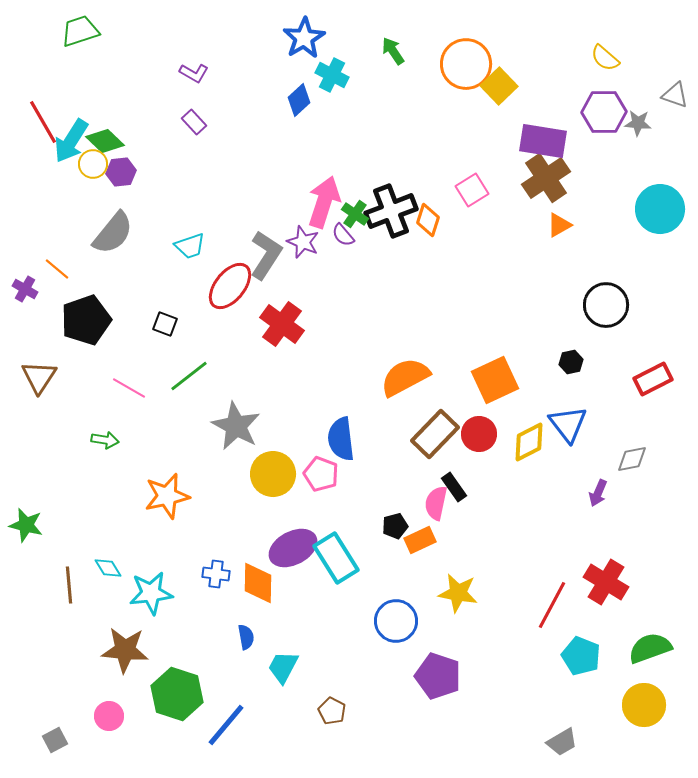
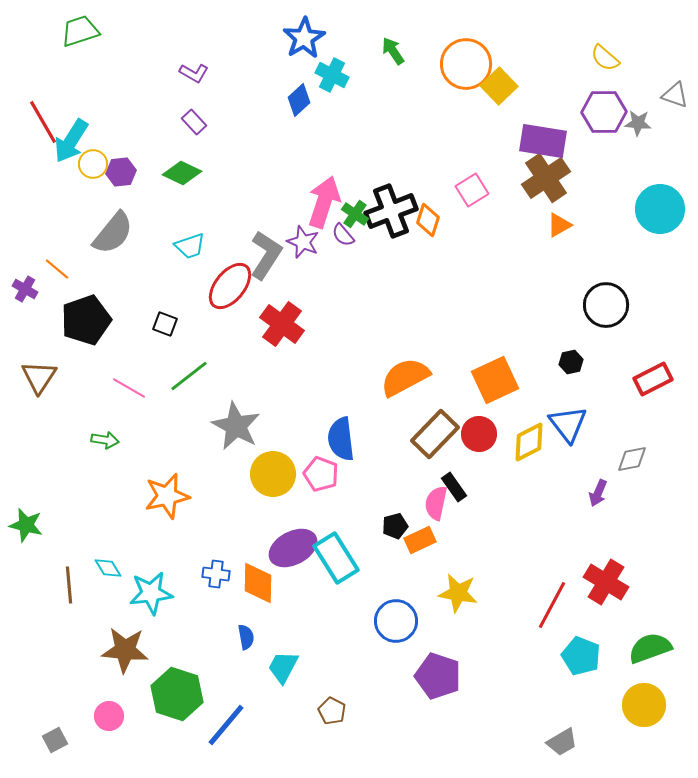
green diamond at (105, 141): moved 77 px right, 32 px down; rotated 18 degrees counterclockwise
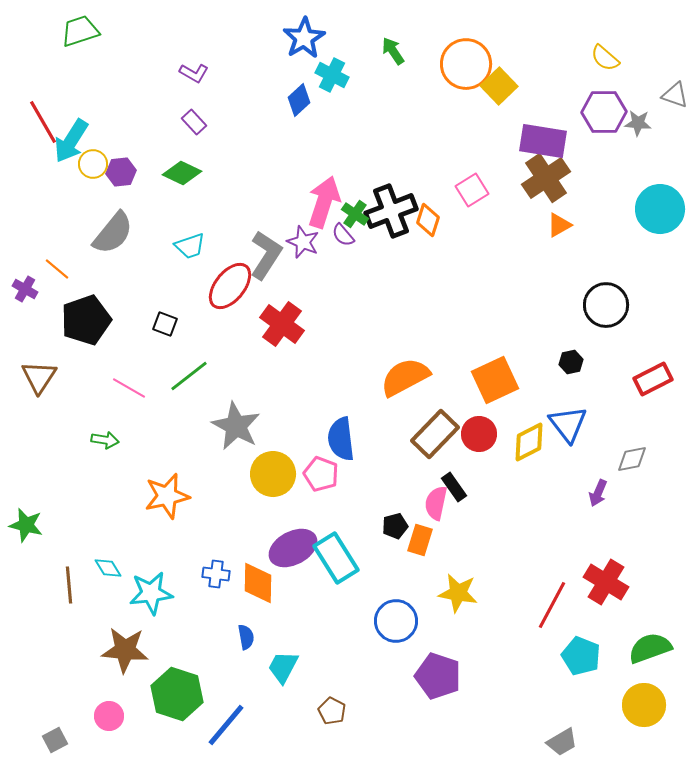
orange rectangle at (420, 540): rotated 48 degrees counterclockwise
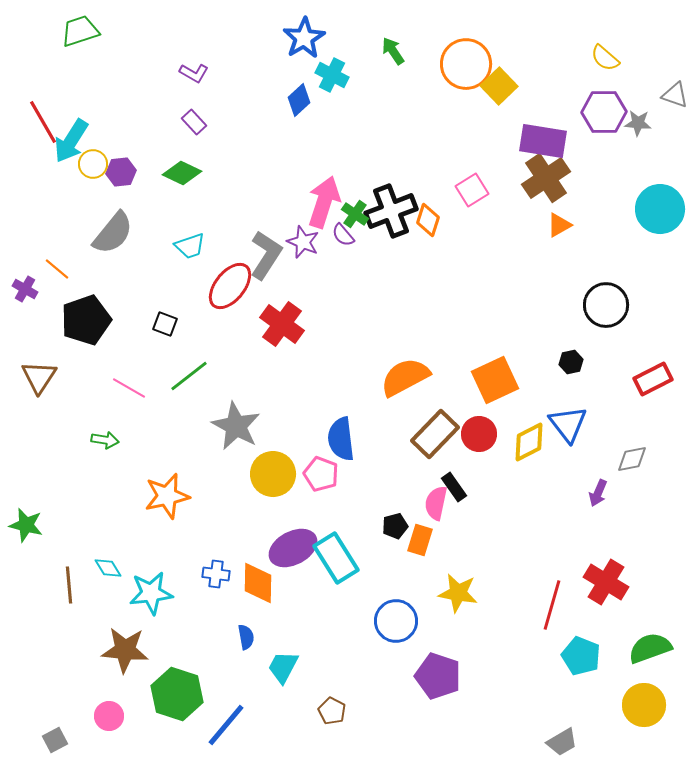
red line at (552, 605): rotated 12 degrees counterclockwise
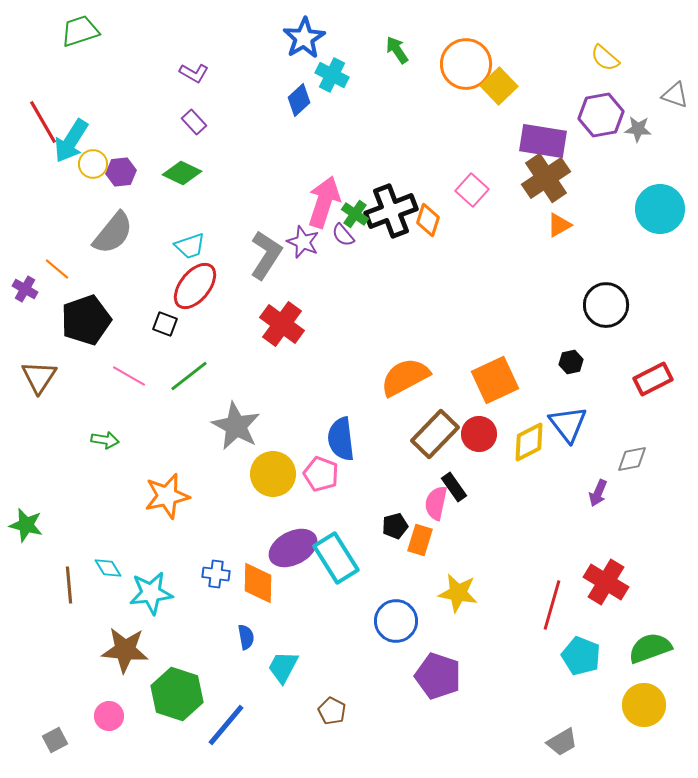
green arrow at (393, 51): moved 4 px right, 1 px up
purple hexagon at (604, 112): moved 3 px left, 3 px down; rotated 9 degrees counterclockwise
gray star at (638, 123): moved 6 px down
pink square at (472, 190): rotated 16 degrees counterclockwise
red ellipse at (230, 286): moved 35 px left
pink line at (129, 388): moved 12 px up
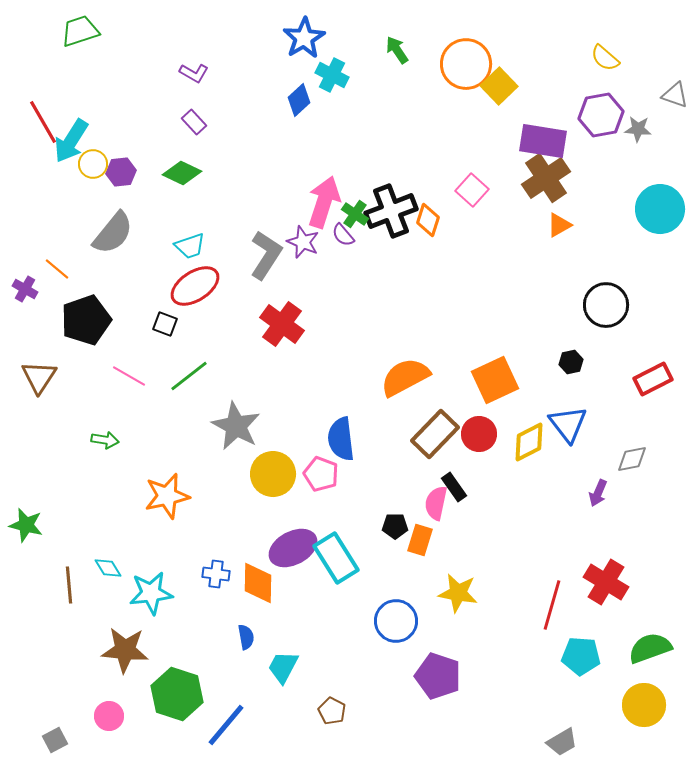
red ellipse at (195, 286): rotated 18 degrees clockwise
black pentagon at (395, 526): rotated 15 degrees clockwise
cyan pentagon at (581, 656): rotated 18 degrees counterclockwise
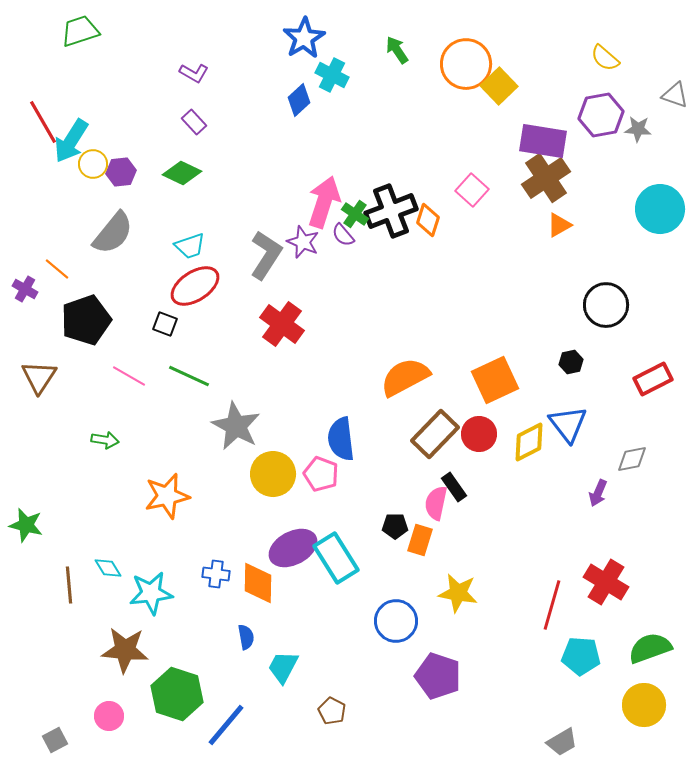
green line at (189, 376): rotated 63 degrees clockwise
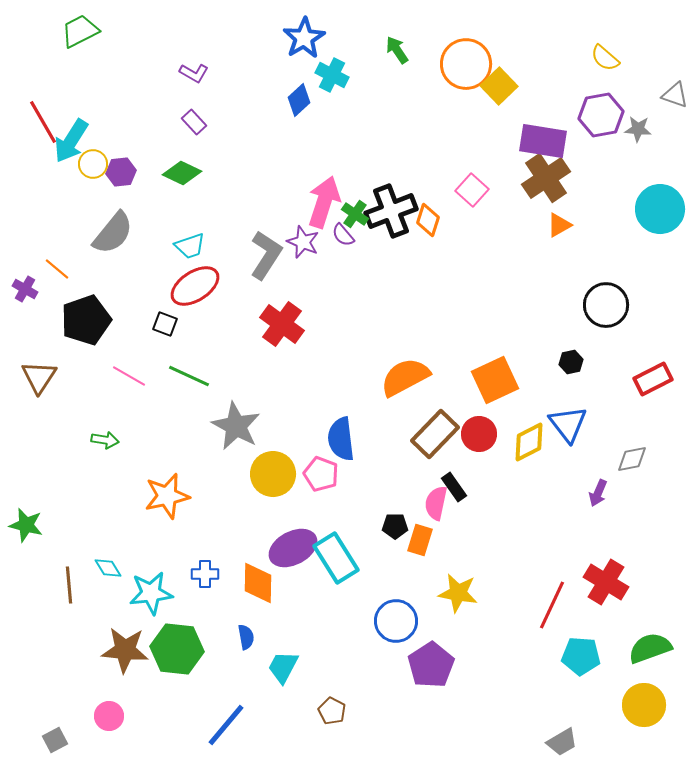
green trapezoid at (80, 31): rotated 9 degrees counterclockwise
blue cross at (216, 574): moved 11 px left; rotated 8 degrees counterclockwise
red line at (552, 605): rotated 9 degrees clockwise
purple pentagon at (438, 676): moved 7 px left, 11 px up; rotated 21 degrees clockwise
green hexagon at (177, 694): moved 45 px up; rotated 12 degrees counterclockwise
